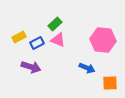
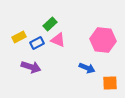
green rectangle: moved 5 px left
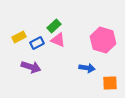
green rectangle: moved 4 px right, 2 px down
pink hexagon: rotated 10 degrees clockwise
blue arrow: rotated 14 degrees counterclockwise
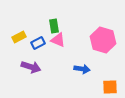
green rectangle: rotated 56 degrees counterclockwise
blue rectangle: moved 1 px right
blue arrow: moved 5 px left, 1 px down
orange square: moved 4 px down
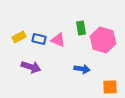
green rectangle: moved 27 px right, 2 px down
blue rectangle: moved 1 px right, 4 px up; rotated 40 degrees clockwise
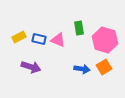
green rectangle: moved 2 px left
pink hexagon: moved 2 px right
orange square: moved 6 px left, 20 px up; rotated 28 degrees counterclockwise
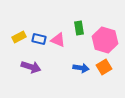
blue arrow: moved 1 px left, 1 px up
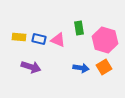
yellow rectangle: rotated 32 degrees clockwise
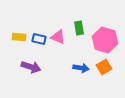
pink triangle: moved 3 px up
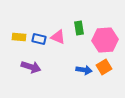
pink hexagon: rotated 20 degrees counterclockwise
blue arrow: moved 3 px right, 2 px down
